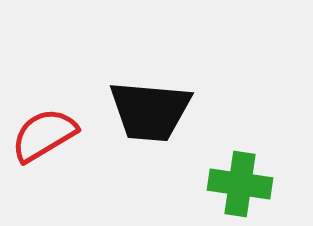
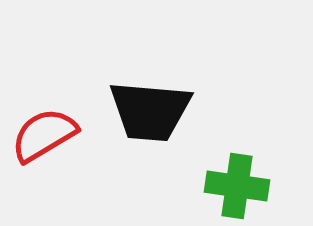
green cross: moved 3 px left, 2 px down
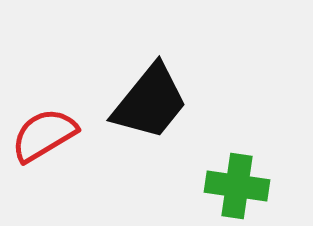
black trapezoid: moved 9 px up; rotated 56 degrees counterclockwise
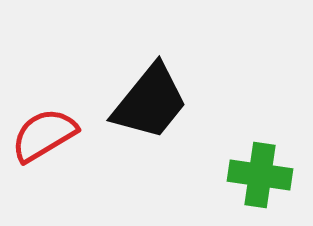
green cross: moved 23 px right, 11 px up
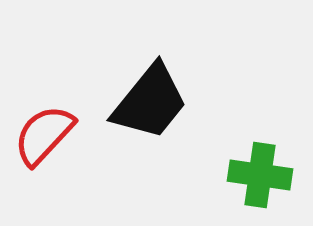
red semicircle: rotated 16 degrees counterclockwise
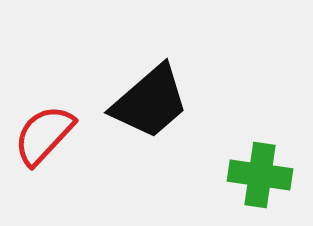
black trapezoid: rotated 10 degrees clockwise
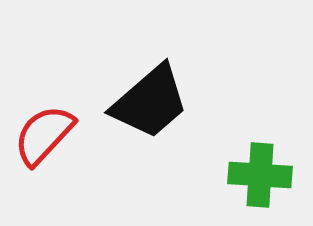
green cross: rotated 4 degrees counterclockwise
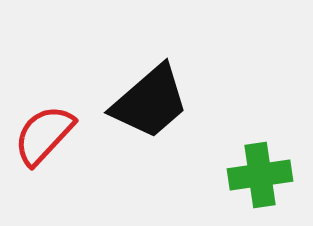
green cross: rotated 12 degrees counterclockwise
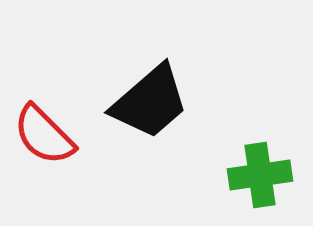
red semicircle: rotated 88 degrees counterclockwise
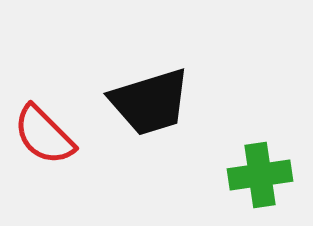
black trapezoid: rotated 24 degrees clockwise
